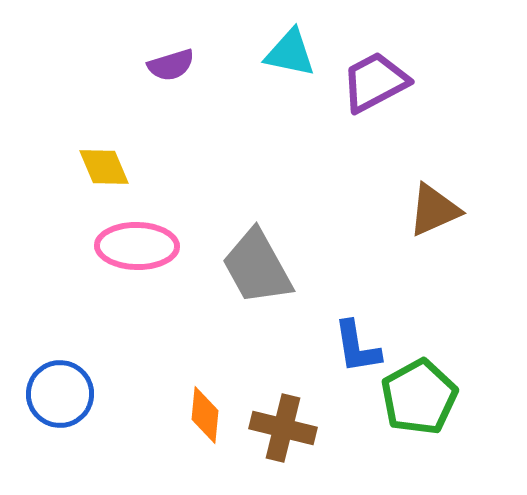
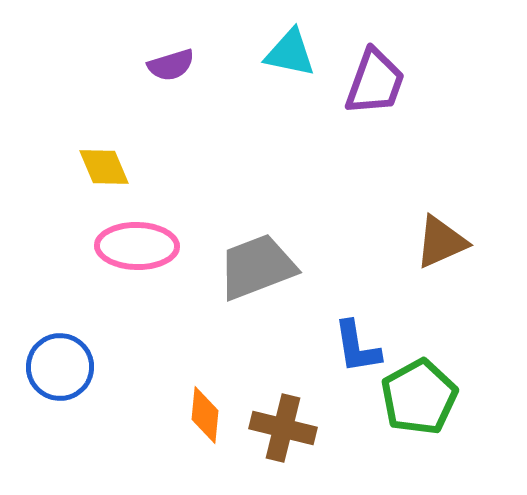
purple trapezoid: rotated 138 degrees clockwise
brown triangle: moved 7 px right, 32 px down
gray trapezoid: rotated 98 degrees clockwise
blue circle: moved 27 px up
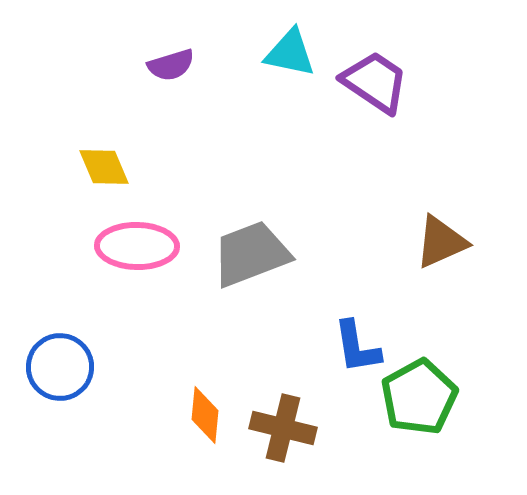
purple trapezoid: rotated 76 degrees counterclockwise
gray trapezoid: moved 6 px left, 13 px up
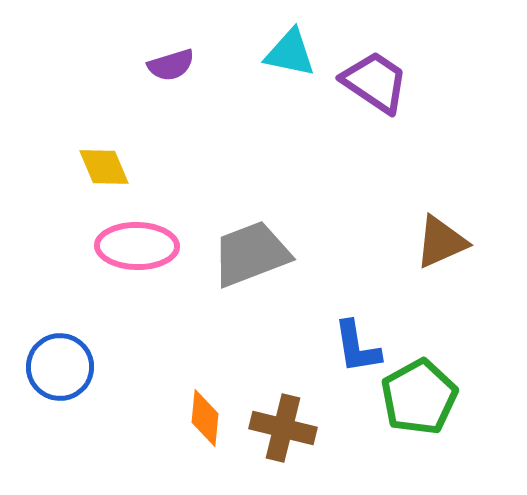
orange diamond: moved 3 px down
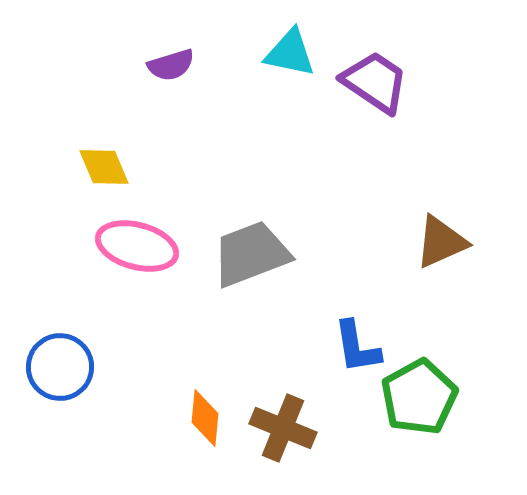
pink ellipse: rotated 14 degrees clockwise
brown cross: rotated 8 degrees clockwise
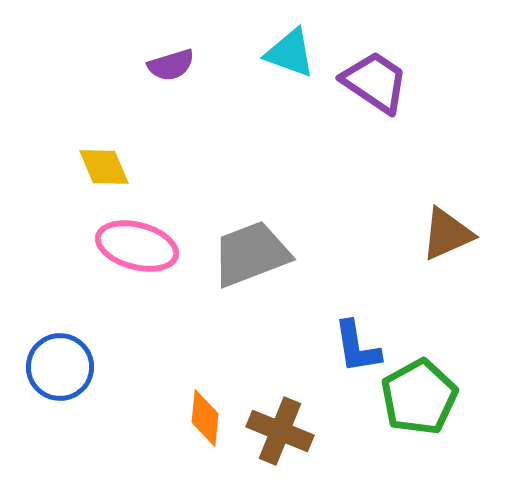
cyan triangle: rotated 8 degrees clockwise
brown triangle: moved 6 px right, 8 px up
brown cross: moved 3 px left, 3 px down
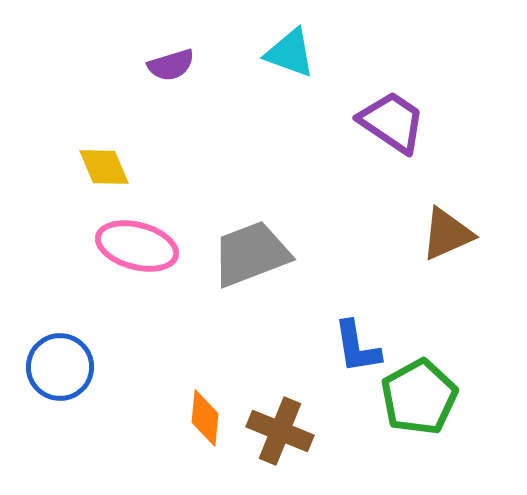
purple trapezoid: moved 17 px right, 40 px down
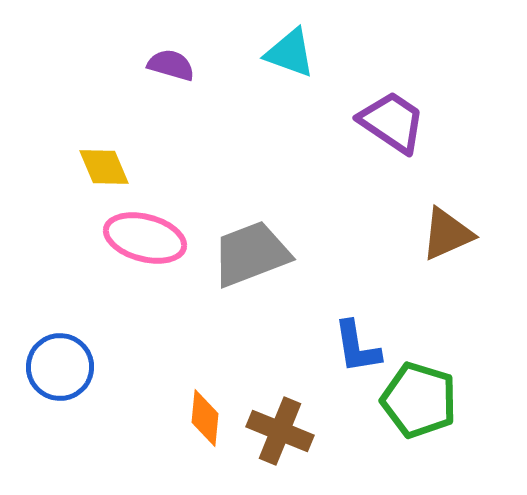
purple semicircle: rotated 147 degrees counterclockwise
pink ellipse: moved 8 px right, 8 px up
green pentagon: moved 3 px down; rotated 26 degrees counterclockwise
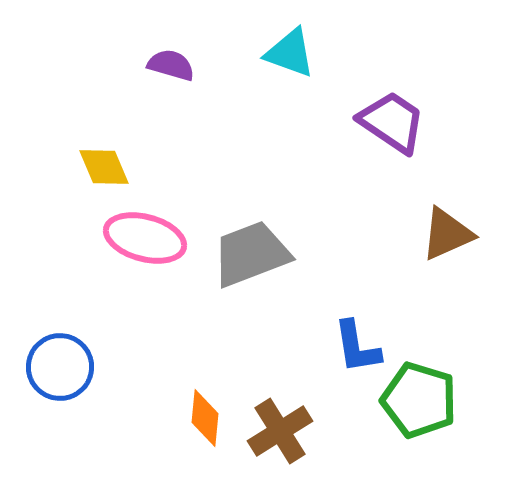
brown cross: rotated 36 degrees clockwise
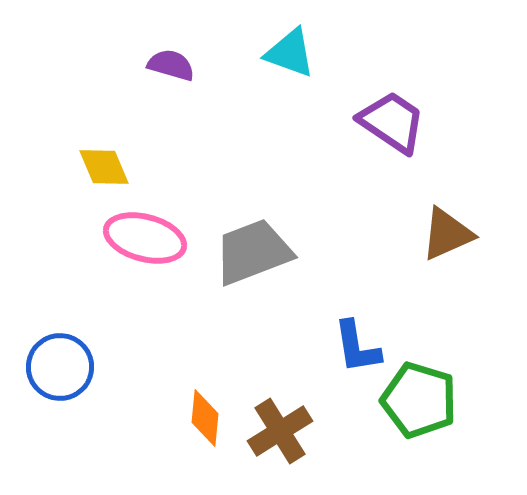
gray trapezoid: moved 2 px right, 2 px up
